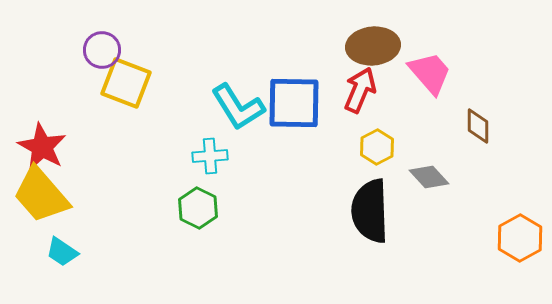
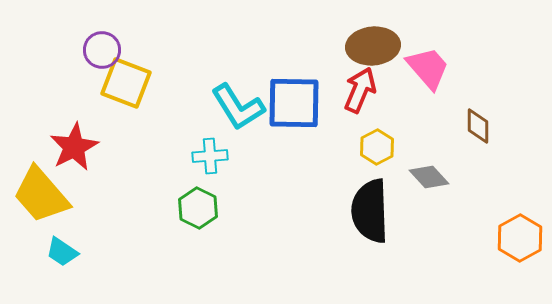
pink trapezoid: moved 2 px left, 5 px up
red star: moved 32 px right; rotated 15 degrees clockwise
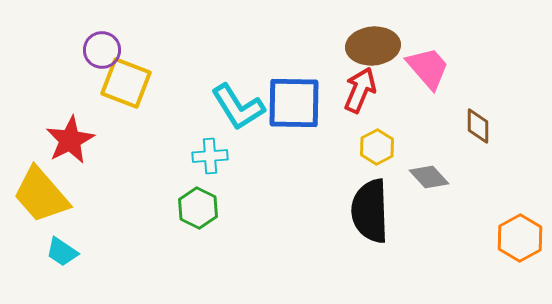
red star: moved 4 px left, 7 px up
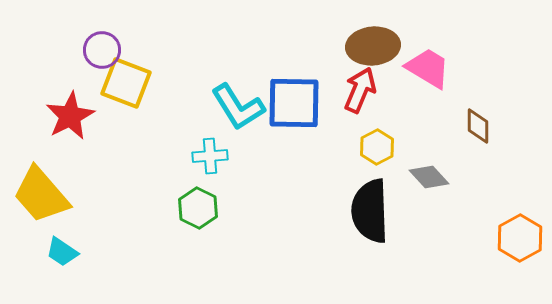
pink trapezoid: rotated 18 degrees counterclockwise
red star: moved 24 px up
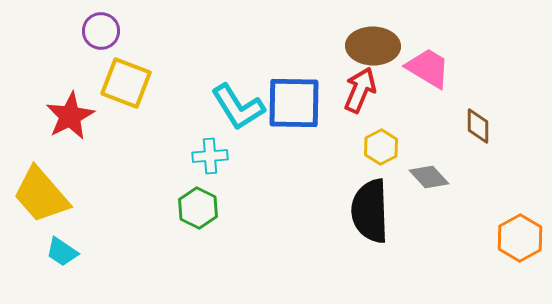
brown ellipse: rotated 6 degrees clockwise
purple circle: moved 1 px left, 19 px up
yellow hexagon: moved 4 px right
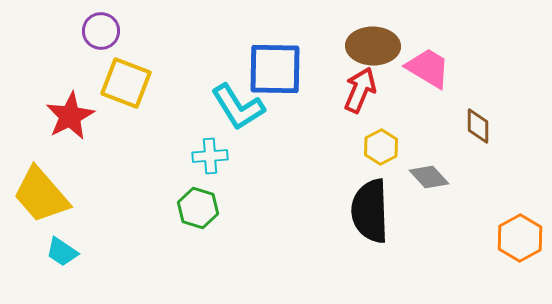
blue square: moved 19 px left, 34 px up
green hexagon: rotated 9 degrees counterclockwise
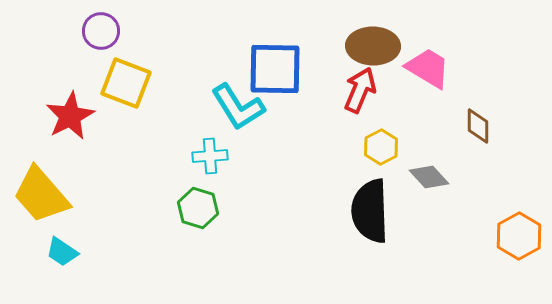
orange hexagon: moved 1 px left, 2 px up
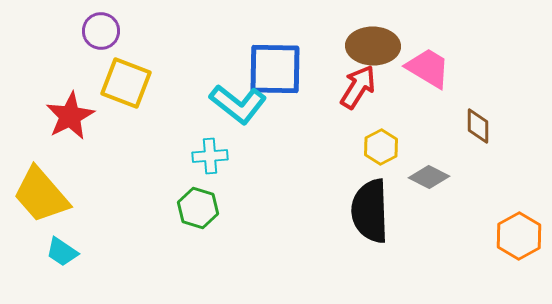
red arrow: moved 2 px left, 3 px up; rotated 9 degrees clockwise
cyan L-shape: moved 3 px up; rotated 20 degrees counterclockwise
gray diamond: rotated 21 degrees counterclockwise
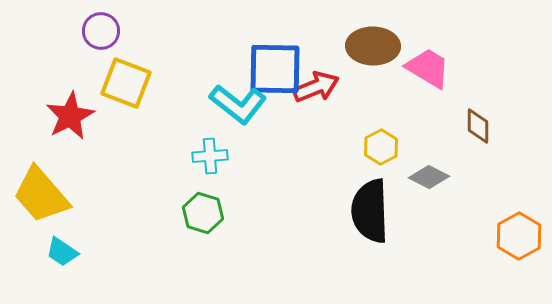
red arrow: moved 42 px left; rotated 36 degrees clockwise
green hexagon: moved 5 px right, 5 px down
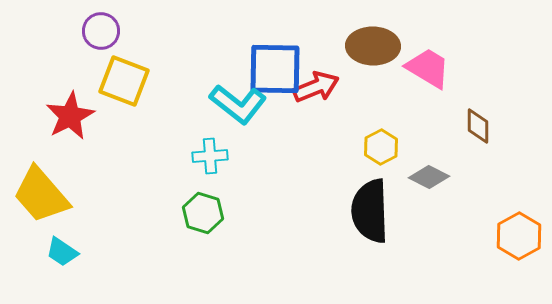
yellow square: moved 2 px left, 2 px up
